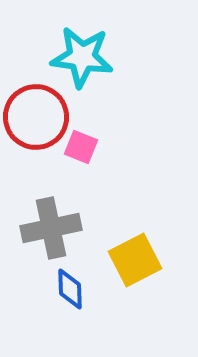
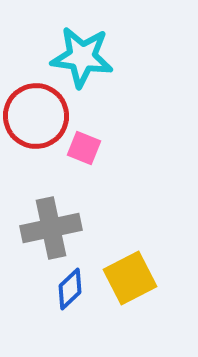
red circle: moved 1 px up
pink square: moved 3 px right, 1 px down
yellow square: moved 5 px left, 18 px down
blue diamond: rotated 48 degrees clockwise
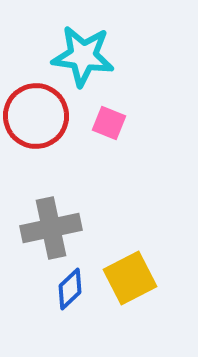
cyan star: moved 1 px right, 1 px up
pink square: moved 25 px right, 25 px up
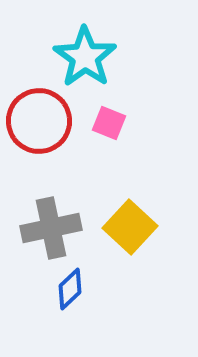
cyan star: moved 2 px right, 1 px down; rotated 28 degrees clockwise
red circle: moved 3 px right, 5 px down
yellow square: moved 51 px up; rotated 20 degrees counterclockwise
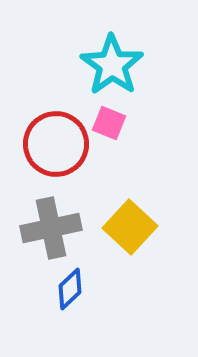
cyan star: moved 27 px right, 8 px down
red circle: moved 17 px right, 23 px down
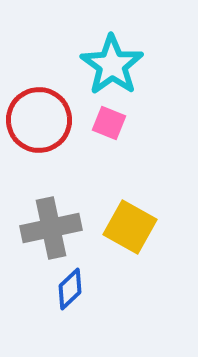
red circle: moved 17 px left, 24 px up
yellow square: rotated 14 degrees counterclockwise
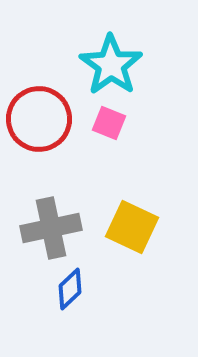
cyan star: moved 1 px left
red circle: moved 1 px up
yellow square: moved 2 px right; rotated 4 degrees counterclockwise
